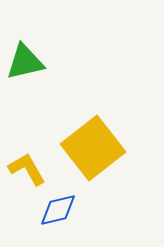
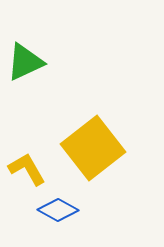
green triangle: rotated 12 degrees counterclockwise
blue diamond: rotated 42 degrees clockwise
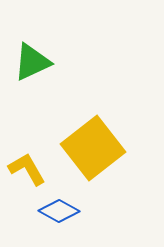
green triangle: moved 7 px right
blue diamond: moved 1 px right, 1 px down
